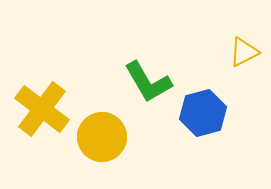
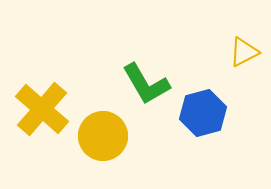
green L-shape: moved 2 px left, 2 px down
yellow cross: rotated 4 degrees clockwise
yellow circle: moved 1 px right, 1 px up
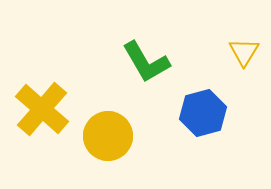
yellow triangle: rotated 32 degrees counterclockwise
green L-shape: moved 22 px up
yellow circle: moved 5 px right
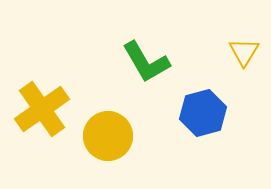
yellow cross: rotated 14 degrees clockwise
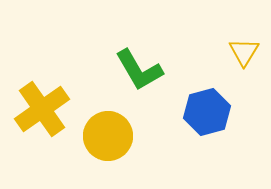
green L-shape: moved 7 px left, 8 px down
blue hexagon: moved 4 px right, 1 px up
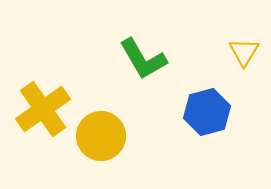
green L-shape: moved 4 px right, 11 px up
yellow cross: moved 1 px right
yellow circle: moved 7 px left
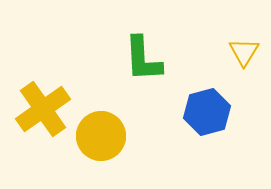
green L-shape: rotated 27 degrees clockwise
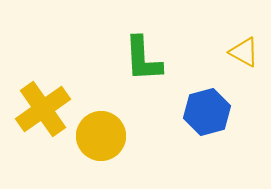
yellow triangle: rotated 32 degrees counterclockwise
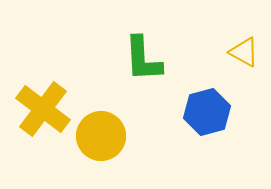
yellow cross: rotated 18 degrees counterclockwise
